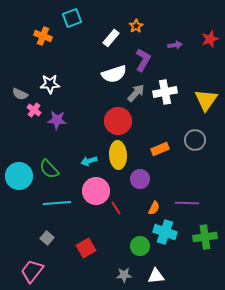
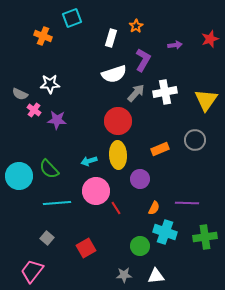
white rectangle: rotated 24 degrees counterclockwise
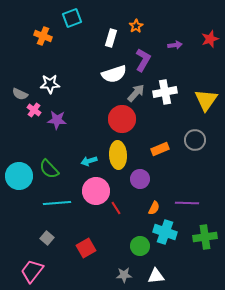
red circle: moved 4 px right, 2 px up
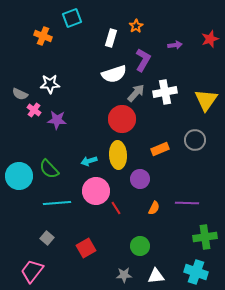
cyan cross: moved 31 px right, 40 px down
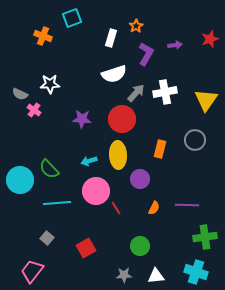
purple L-shape: moved 3 px right, 6 px up
purple star: moved 25 px right, 1 px up
orange rectangle: rotated 54 degrees counterclockwise
cyan circle: moved 1 px right, 4 px down
purple line: moved 2 px down
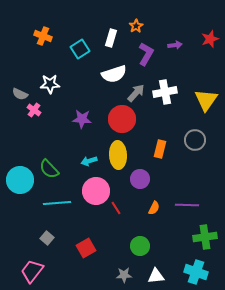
cyan square: moved 8 px right, 31 px down; rotated 12 degrees counterclockwise
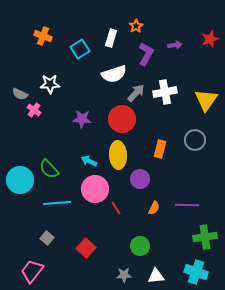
cyan arrow: rotated 42 degrees clockwise
pink circle: moved 1 px left, 2 px up
red square: rotated 18 degrees counterclockwise
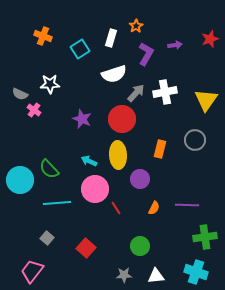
purple star: rotated 18 degrees clockwise
